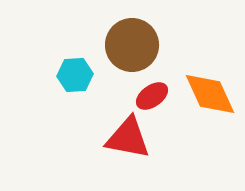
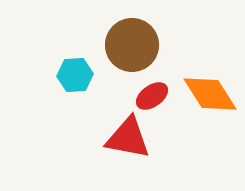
orange diamond: rotated 8 degrees counterclockwise
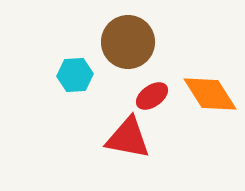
brown circle: moved 4 px left, 3 px up
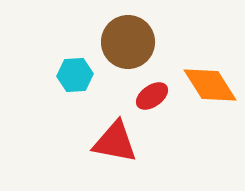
orange diamond: moved 9 px up
red triangle: moved 13 px left, 4 px down
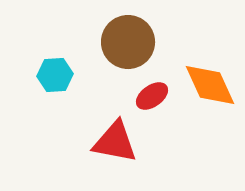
cyan hexagon: moved 20 px left
orange diamond: rotated 8 degrees clockwise
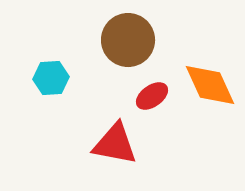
brown circle: moved 2 px up
cyan hexagon: moved 4 px left, 3 px down
red triangle: moved 2 px down
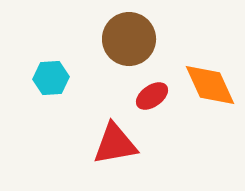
brown circle: moved 1 px right, 1 px up
red triangle: rotated 21 degrees counterclockwise
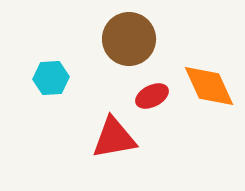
orange diamond: moved 1 px left, 1 px down
red ellipse: rotated 8 degrees clockwise
red triangle: moved 1 px left, 6 px up
